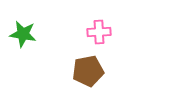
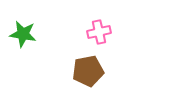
pink cross: rotated 10 degrees counterclockwise
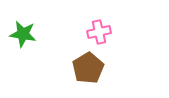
brown pentagon: moved 3 px up; rotated 20 degrees counterclockwise
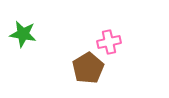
pink cross: moved 10 px right, 10 px down
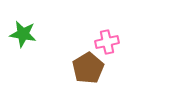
pink cross: moved 2 px left
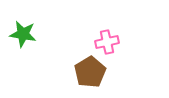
brown pentagon: moved 2 px right, 4 px down
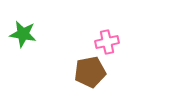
brown pentagon: rotated 20 degrees clockwise
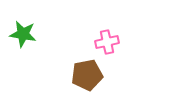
brown pentagon: moved 3 px left, 3 px down
